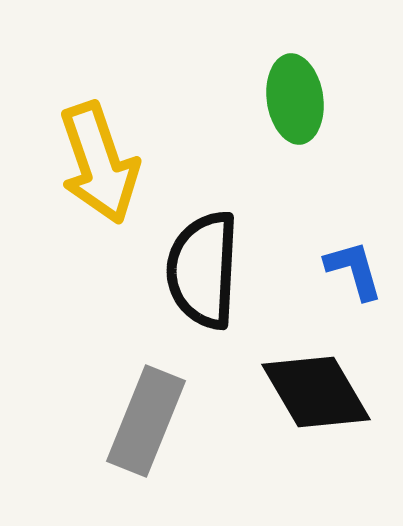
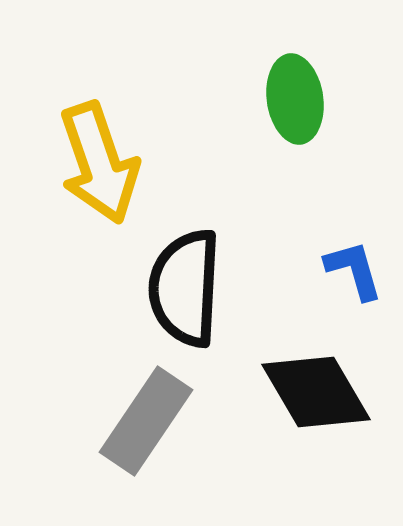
black semicircle: moved 18 px left, 18 px down
gray rectangle: rotated 12 degrees clockwise
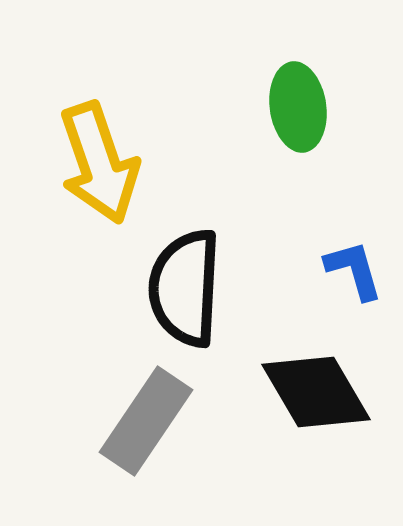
green ellipse: moved 3 px right, 8 px down
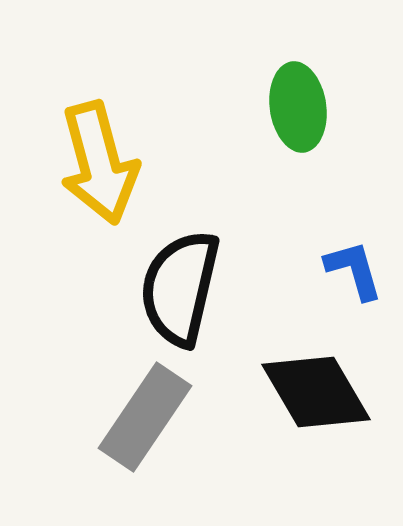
yellow arrow: rotated 4 degrees clockwise
black semicircle: moved 5 px left; rotated 10 degrees clockwise
gray rectangle: moved 1 px left, 4 px up
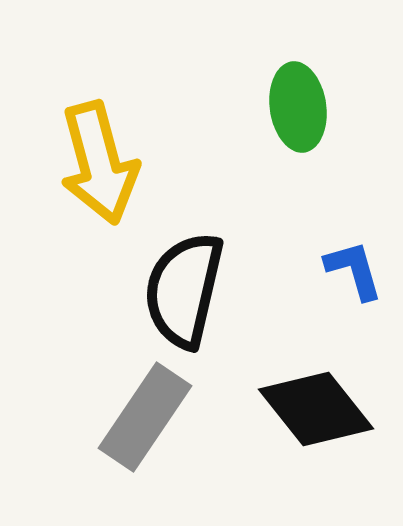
black semicircle: moved 4 px right, 2 px down
black diamond: moved 17 px down; rotated 8 degrees counterclockwise
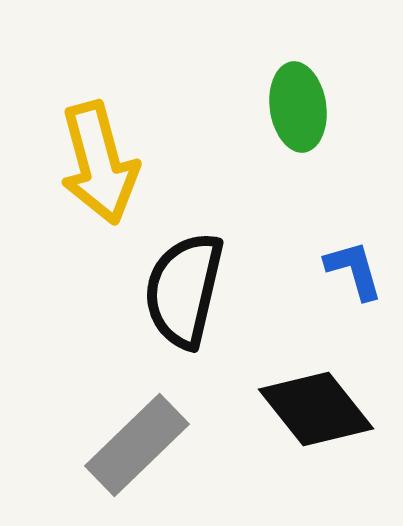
gray rectangle: moved 8 px left, 28 px down; rotated 12 degrees clockwise
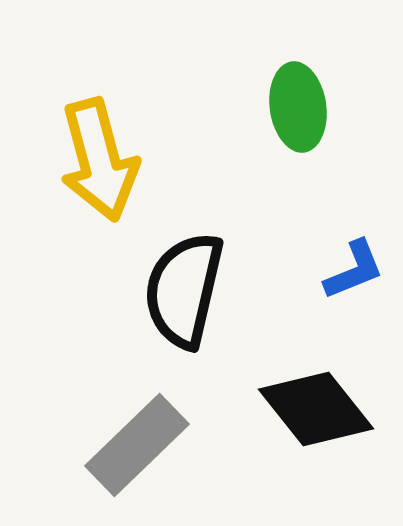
yellow arrow: moved 3 px up
blue L-shape: rotated 84 degrees clockwise
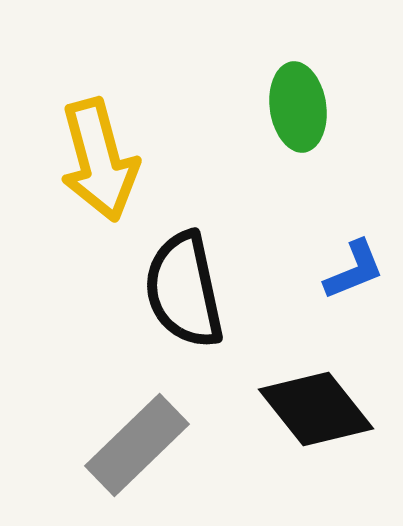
black semicircle: rotated 25 degrees counterclockwise
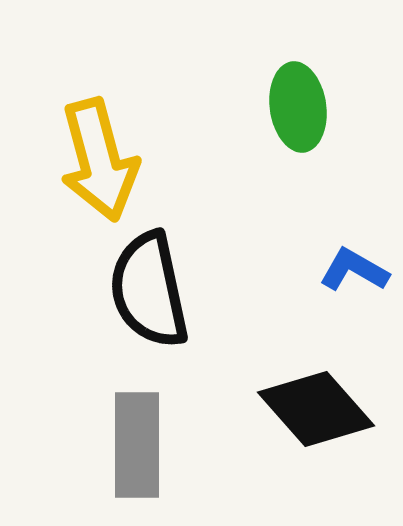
blue L-shape: rotated 128 degrees counterclockwise
black semicircle: moved 35 px left
black diamond: rotated 3 degrees counterclockwise
gray rectangle: rotated 46 degrees counterclockwise
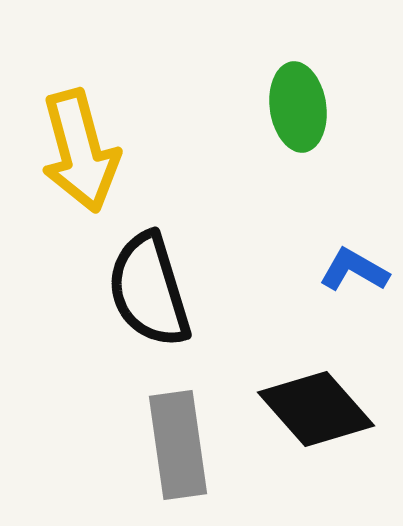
yellow arrow: moved 19 px left, 9 px up
black semicircle: rotated 5 degrees counterclockwise
gray rectangle: moved 41 px right; rotated 8 degrees counterclockwise
